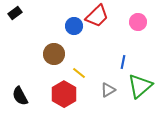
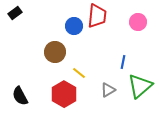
red trapezoid: rotated 40 degrees counterclockwise
brown circle: moved 1 px right, 2 px up
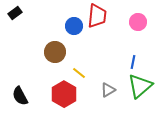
blue line: moved 10 px right
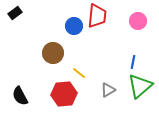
pink circle: moved 1 px up
brown circle: moved 2 px left, 1 px down
red hexagon: rotated 25 degrees clockwise
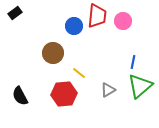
pink circle: moved 15 px left
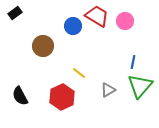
red trapezoid: rotated 65 degrees counterclockwise
pink circle: moved 2 px right
blue circle: moved 1 px left
brown circle: moved 10 px left, 7 px up
green triangle: rotated 8 degrees counterclockwise
red hexagon: moved 2 px left, 3 px down; rotated 20 degrees counterclockwise
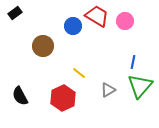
red hexagon: moved 1 px right, 1 px down
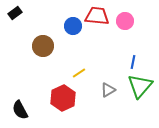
red trapezoid: rotated 25 degrees counterclockwise
yellow line: rotated 72 degrees counterclockwise
black semicircle: moved 14 px down
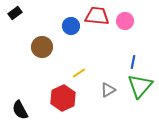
blue circle: moved 2 px left
brown circle: moved 1 px left, 1 px down
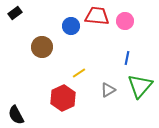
blue line: moved 6 px left, 4 px up
black semicircle: moved 4 px left, 5 px down
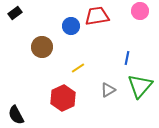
red trapezoid: rotated 15 degrees counterclockwise
pink circle: moved 15 px right, 10 px up
yellow line: moved 1 px left, 5 px up
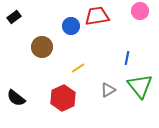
black rectangle: moved 1 px left, 4 px down
green triangle: rotated 20 degrees counterclockwise
black semicircle: moved 17 px up; rotated 24 degrees counterclockwise
